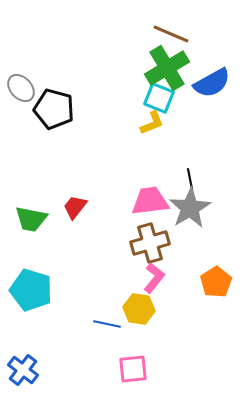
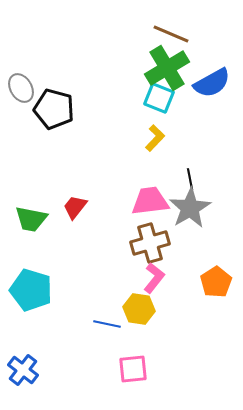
gray ellipse: rotated 12 degrees clockwise
yellow L-shape: moved 3 px right, 15 px down; rotated 24 degrees counterclockwise
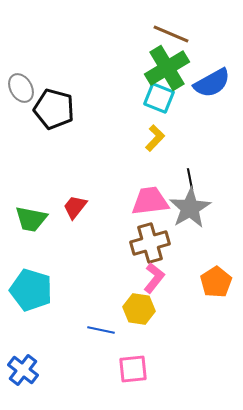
blue line: moved 6 px left, 6 px down
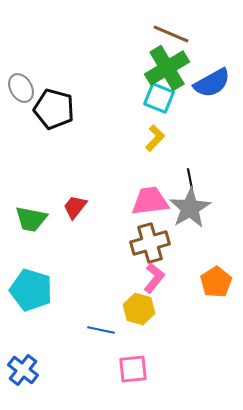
yellow hexagon: rotated 8 degrees clockwise
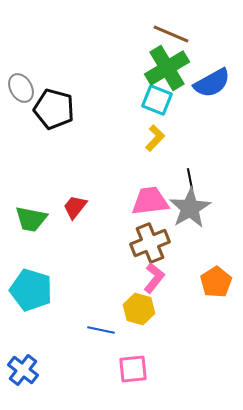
cyan square: moved 2 px left, 2 px down
brown cross: rotated 6 degrees counterclockwise
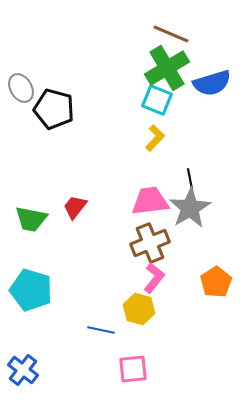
blue semicircle: rotated 12 degrees clockwise
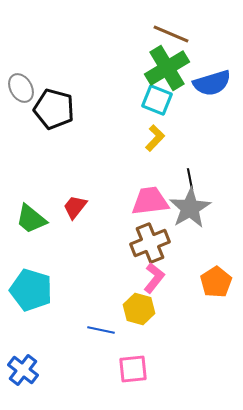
green trapezoid: rotated 28 degrees clockwise
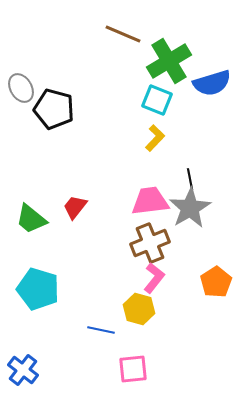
brown line: moved 48 px left
green cross: moved 2 px right, 7 px up
cyan pentagon: moved 7 px right, 1 px up
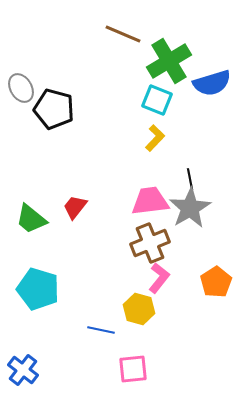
pink L-shape: moved 5 px right
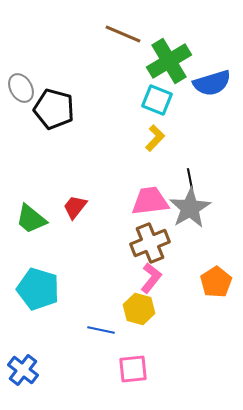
pink L-shape: moved 8 px left
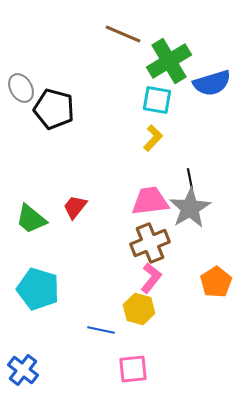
cyan square: rotated 12 degrees counterclockwise
yellow L-shape: moved 2 px left
